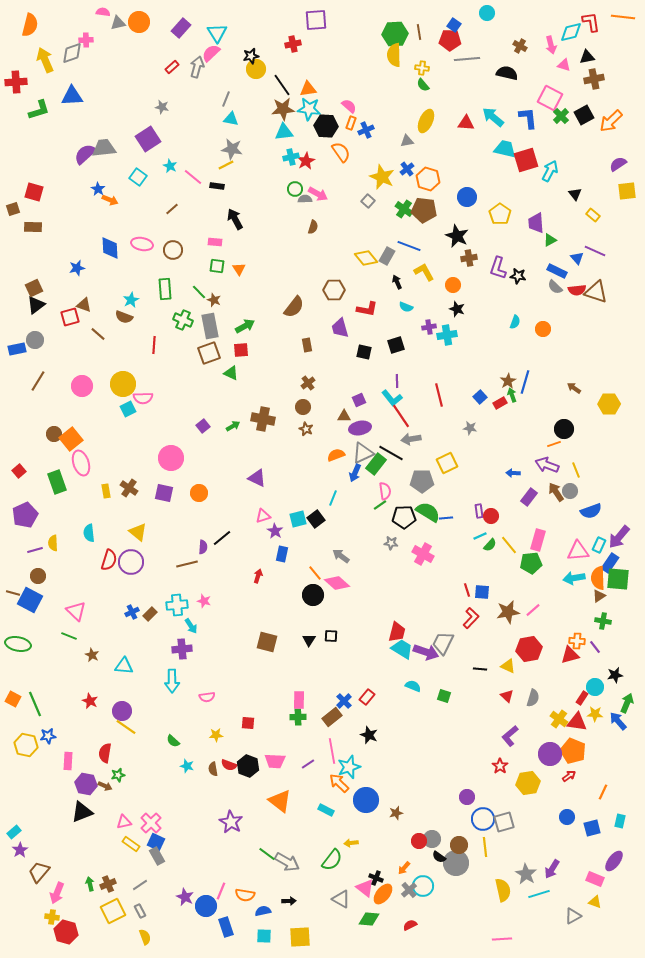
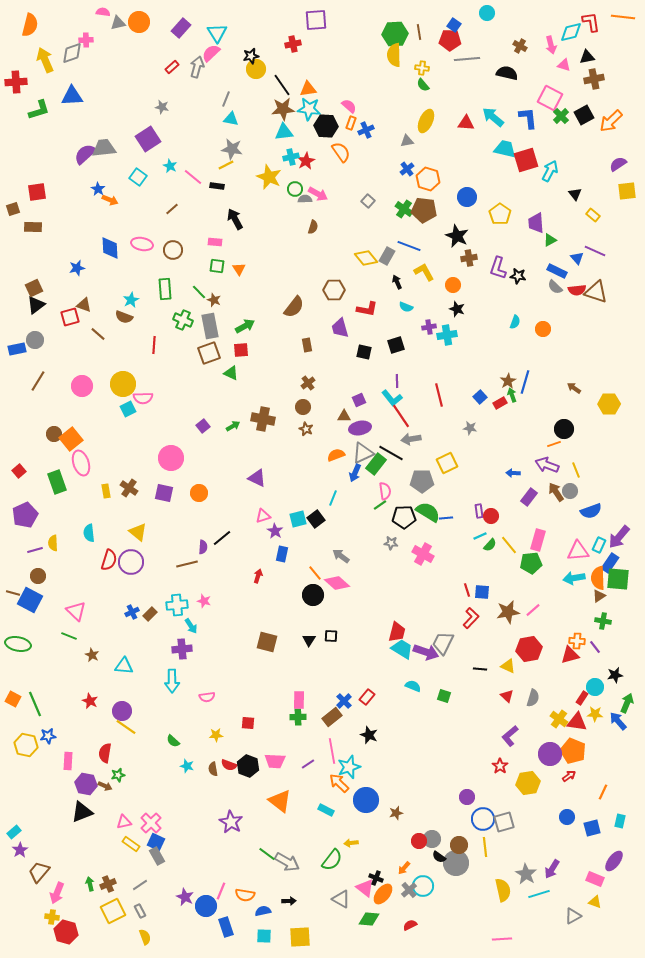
yellow star at (382, 177): moved 113 px left
red square at (34, 192): moved 3 px right; rotated 24 degrees counterclockwise
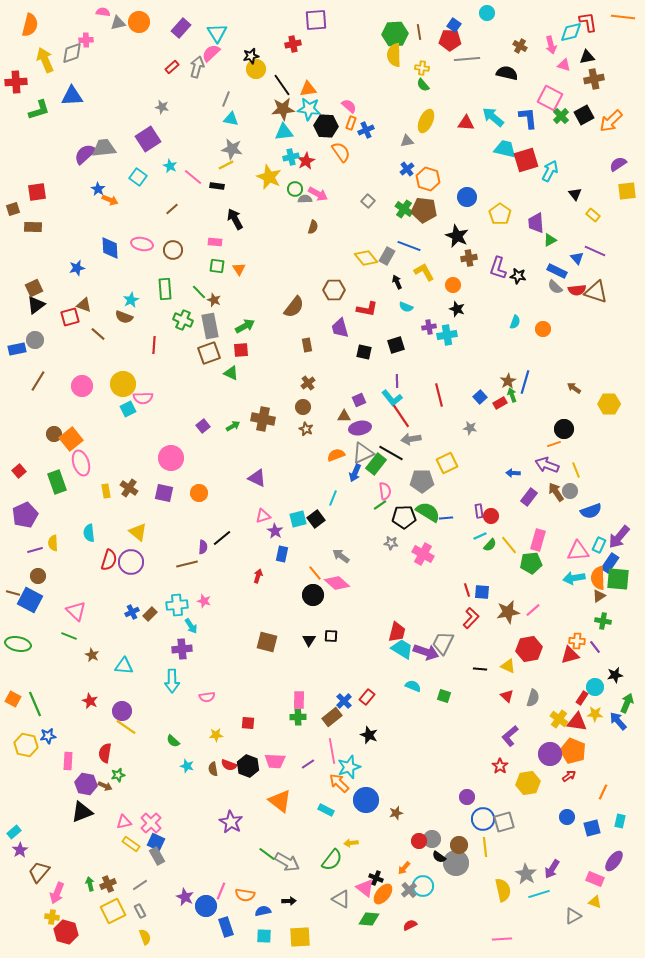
red L-shape at (591, 22): moved 3 px left
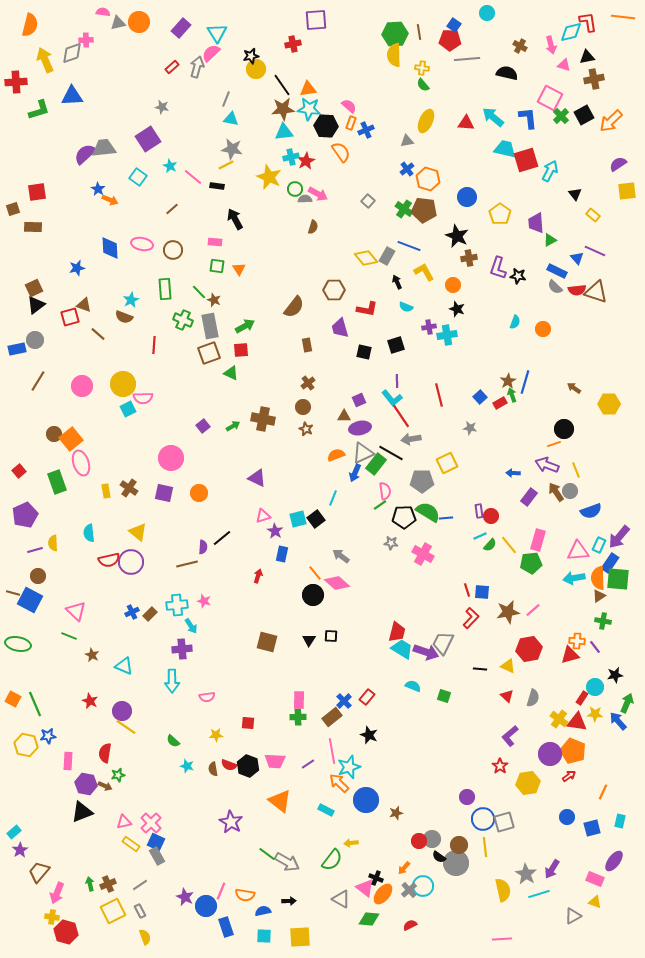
red semicircle at (109, 560): rotated 60 degrees clockwise
cyan triangle at (124, 666): rotated 18 degrees clockwise
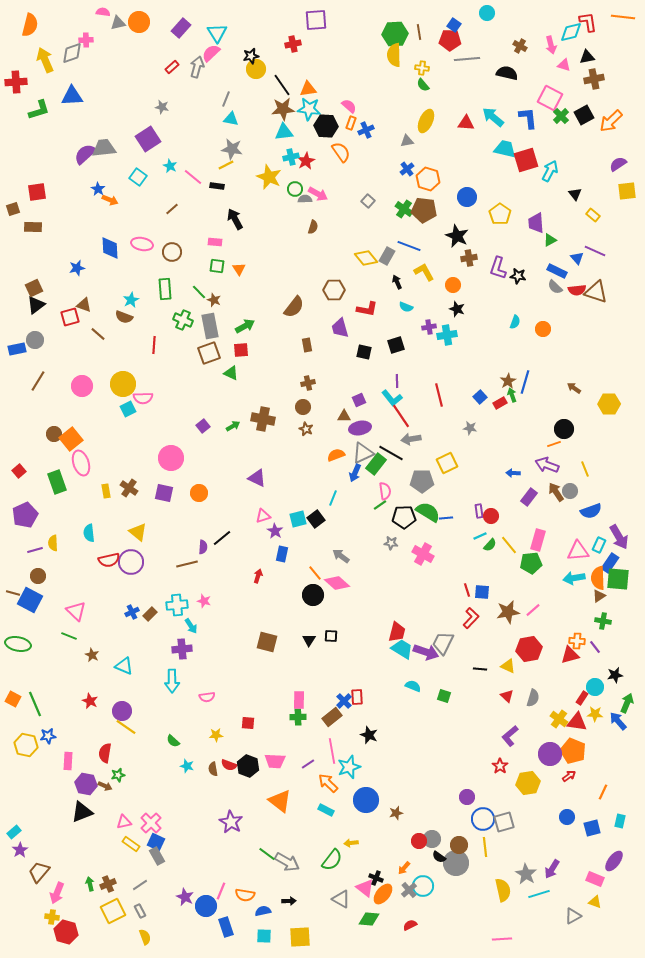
brown circle at (173, 250): moved 1 px left, 2 px down
brown cross at (308, 383): rotated 24 degrees clockwise
yellow line at (576, 470): moved 9 px right, 1 px up
purple arrow at (619, 537): rotated 70 degrees counterclockwise
red rectangle at (367, 697): moved 10 px left; rotated 42 degrees counterclockwise
orange arrow at (339, 783): moved 11 px left
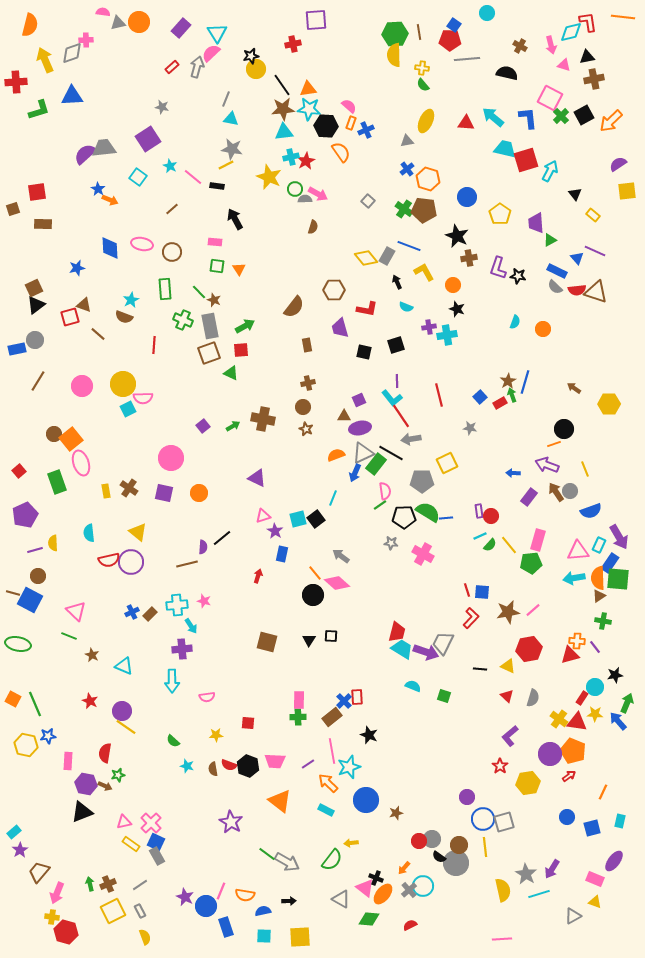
brown rectangle at (33, 227): moved 10 px right, 3 px up
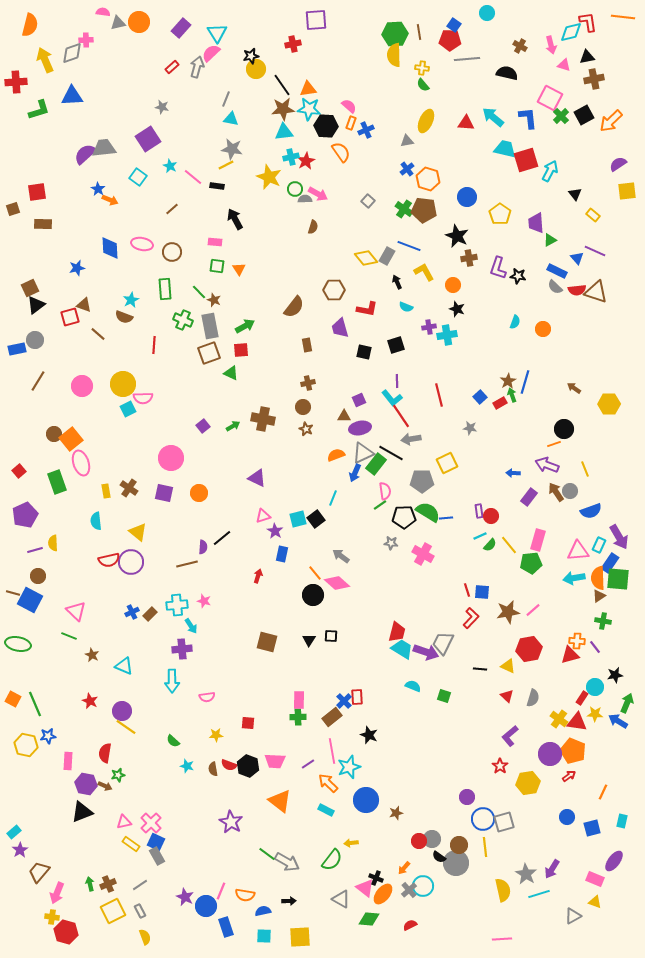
brown square at (34, 288): moved 4 px left
cyan semicircle at (89, 533): moved 7 px right, 12 px up
blue arrow at (618, 721): rotated 18 degrees counterclockwise
cyan rectangle at (620, 821): moved 2 px right
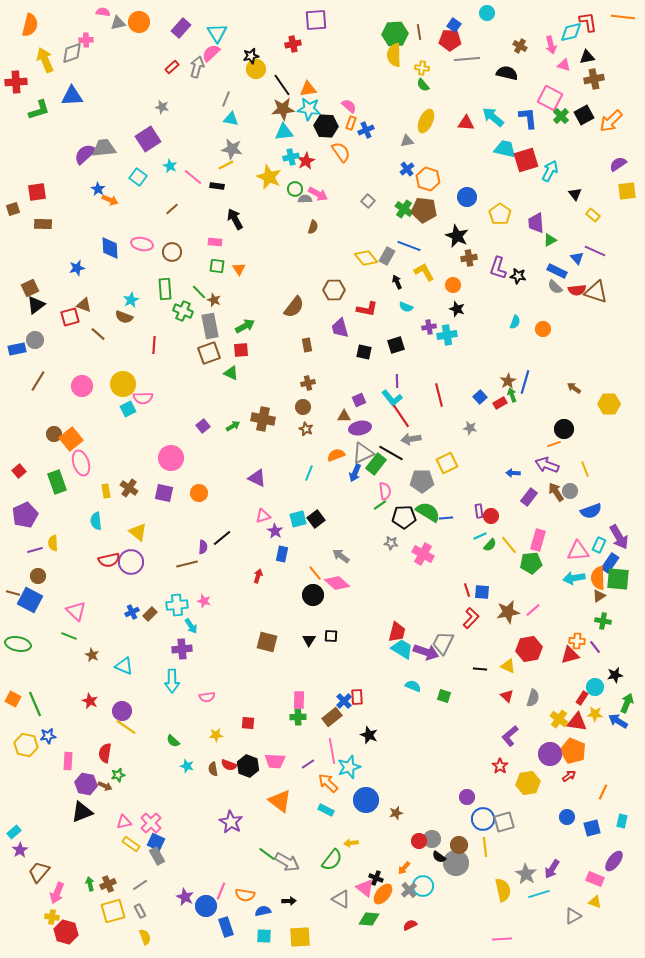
green cross at (183, 320): moved 9 px up
cyan line at (333, 498): moved 24 px left, 25 px up
yellow square at (113, 911): rotated 10 degrees clockwise
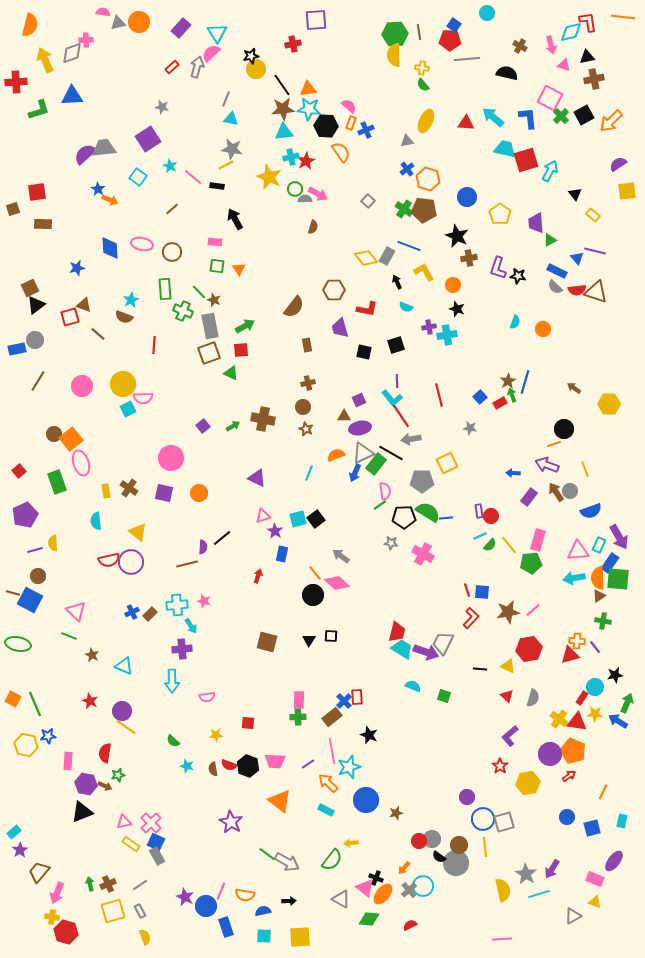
purple line at (595, 251): rotated 10 degrees counterclockwise
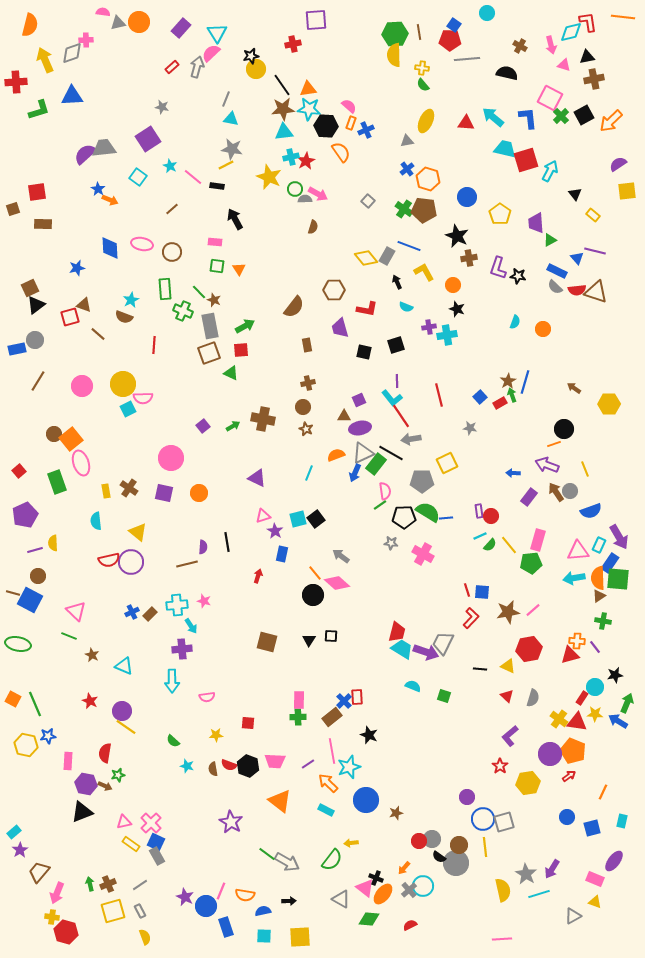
black line at (222, 538): moved 5 px right, 4 px down; rotated 60 degrees counterclockwise
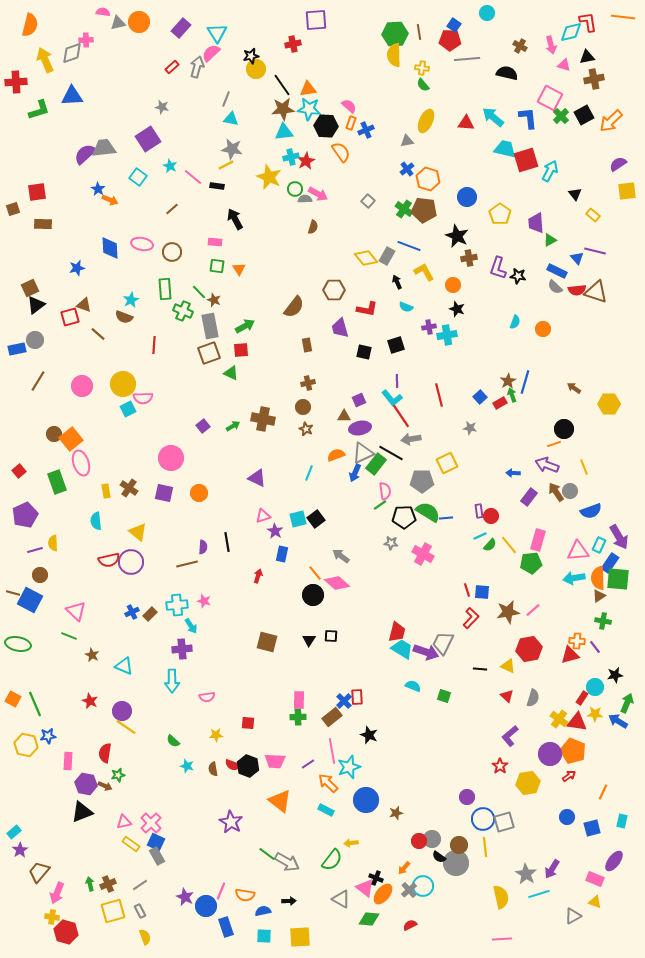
yellow line at (585, 469): moved 1 px left, 2 px up
brown circle at (38, 576): moved 2 px right, 1 px up
red semicircle at (229, 765): moved 4 px right
yellow semicircle at (503, 890): moved 2 px left, 7 px down
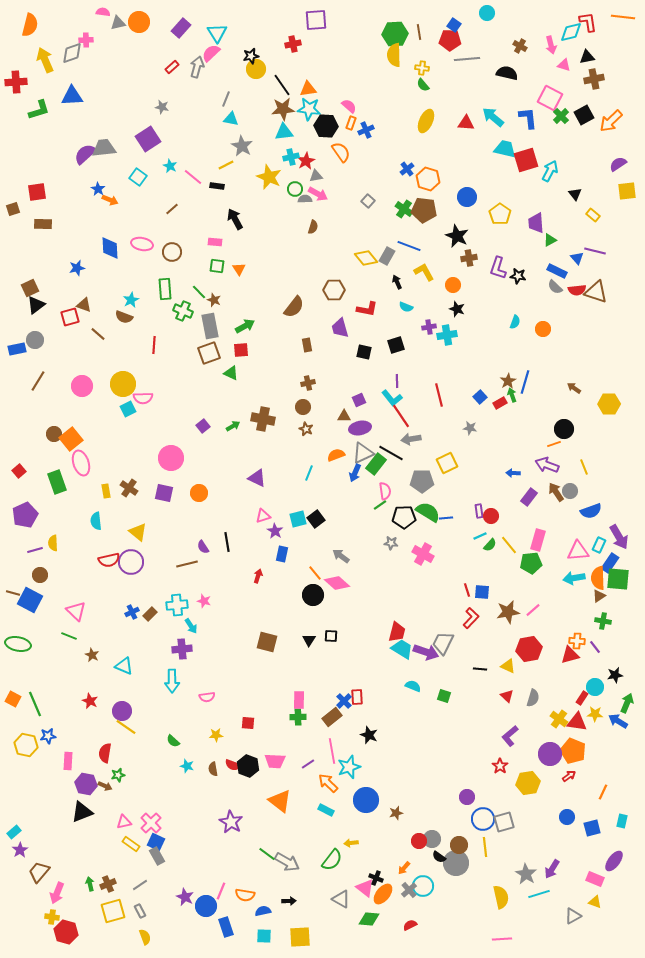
gray triangle at (407, 141): moved 91 px left, 35 px down
gray star at (232, 149): moved 10 px right, 3 px up; rotated 20 degrees clockwise
purple semicircle at (203, 547): rotated 144 degrees clockwise
